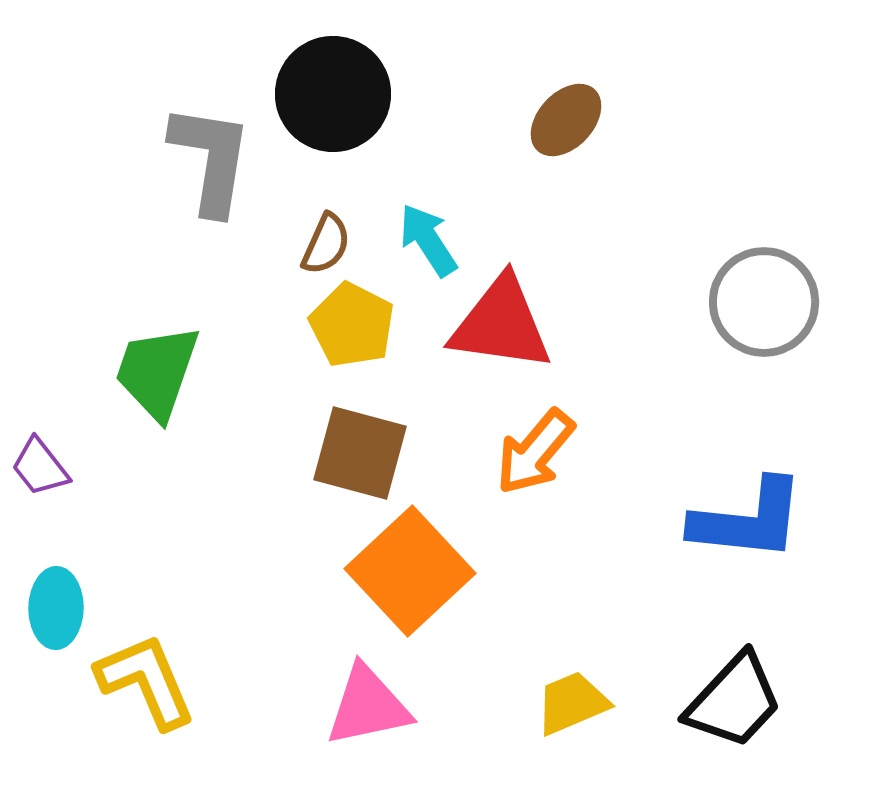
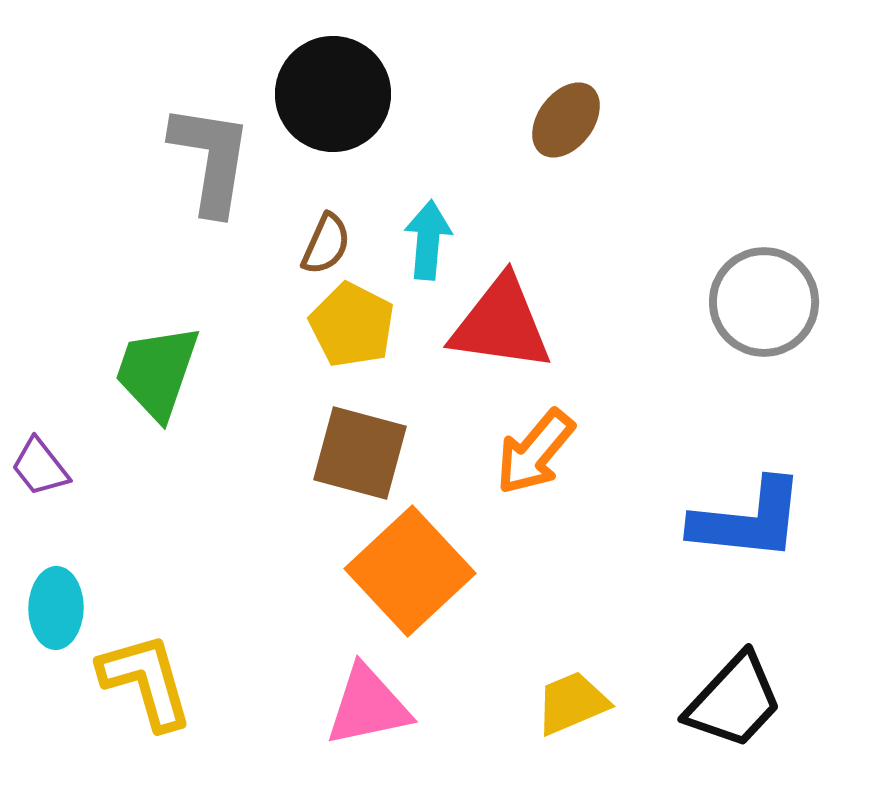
brown ellipse: rotated 6 degrees counterclockwise
cyan arrow: rotated 38 degrees clockwise
yellow L-shape: rotated 7 degrees clockwise
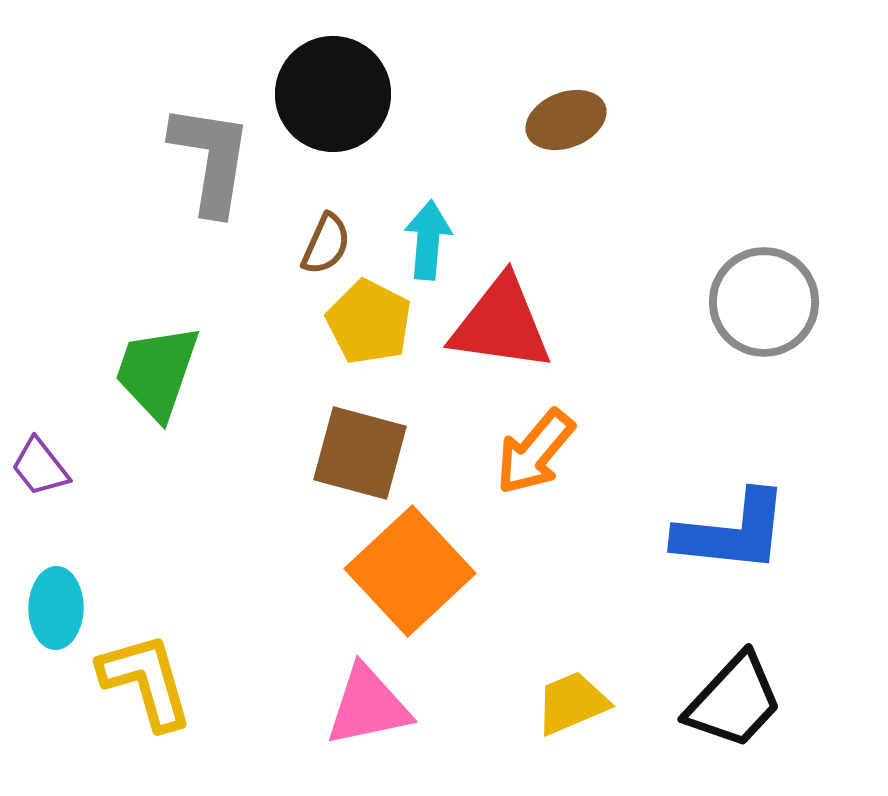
brown ellipse: rotated 32 degrees clockwise
yellow pentagon: moved 17 px right, 3 px up
blue L-shape: moved 16 px left, 12 px down
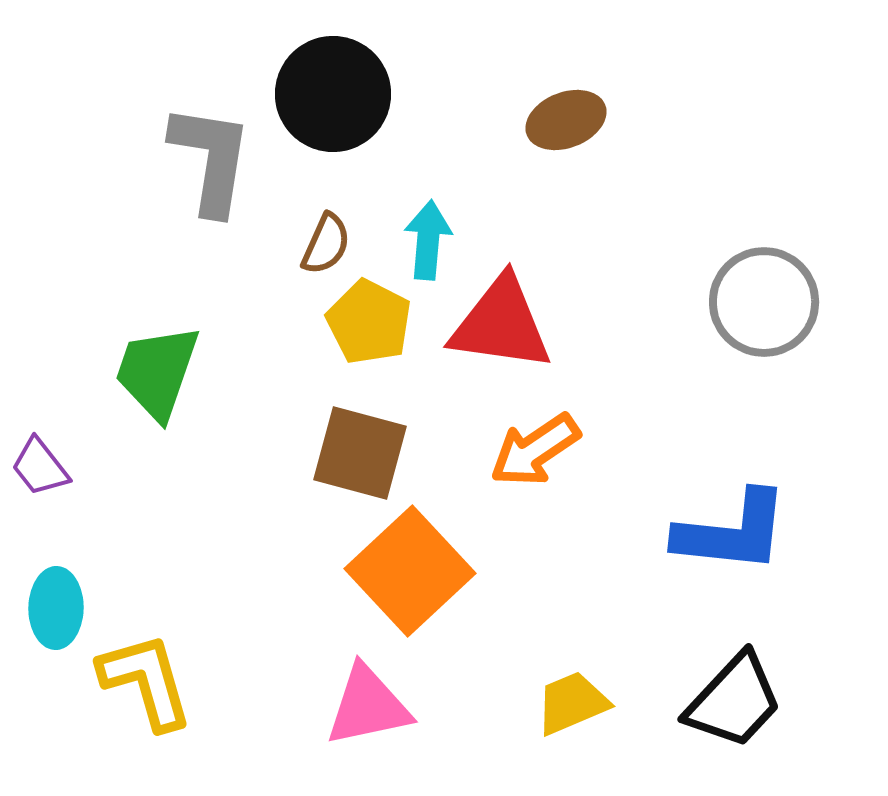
orange arrow: moved 2 px up; rotated 16 degrees clockwise
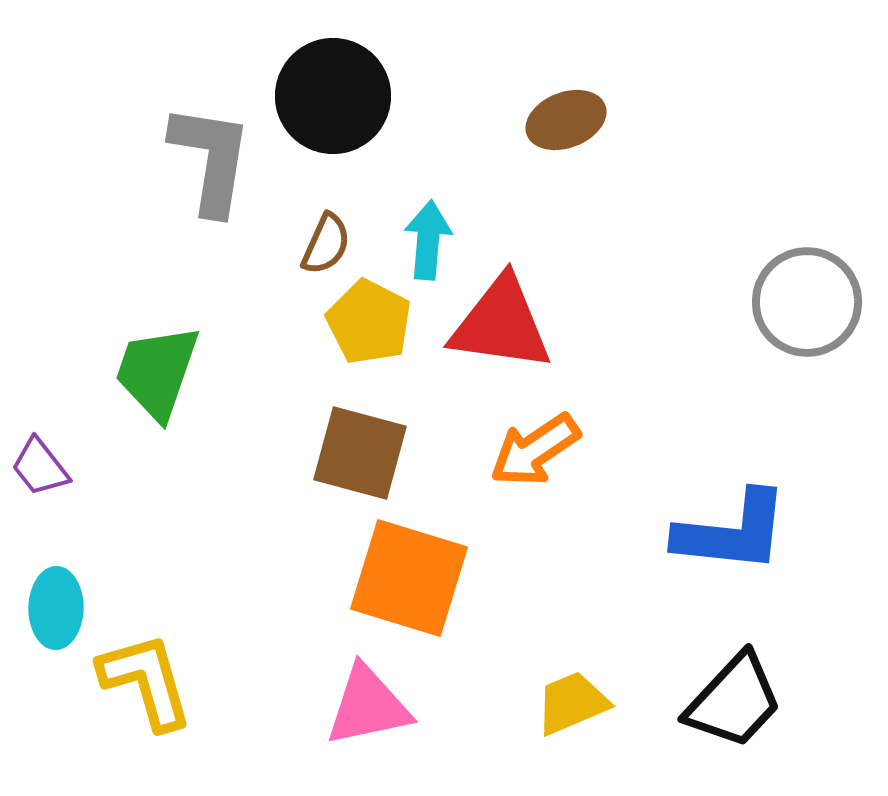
black circle: moved 2 px down
gray circle: moved 43 px right
orange square: moved 1 px left, 7 px down; rotated 30 degrees counterclockwise
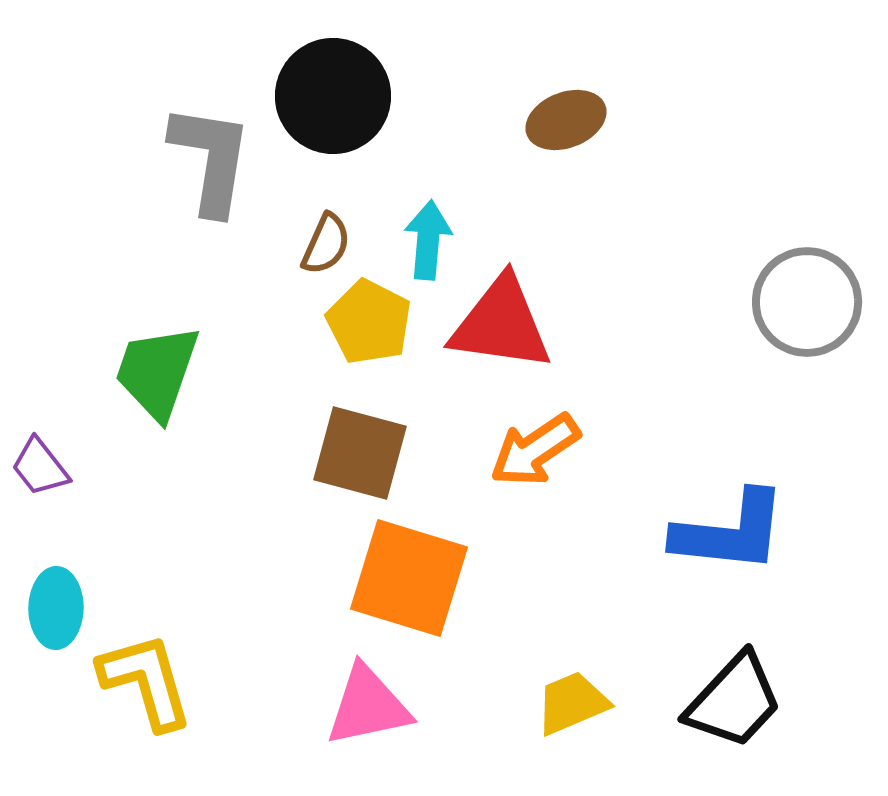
blue L-shape: moved 2 px left
